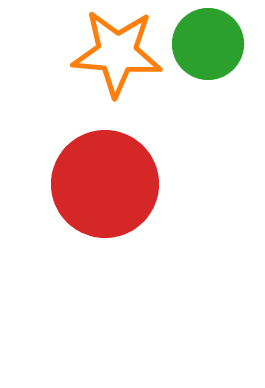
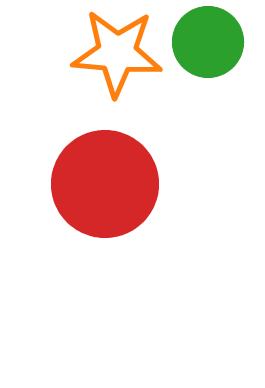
green circle: moved 2 px up
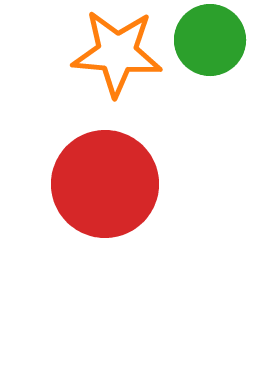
green circle: moved 2 px right, 2 px up
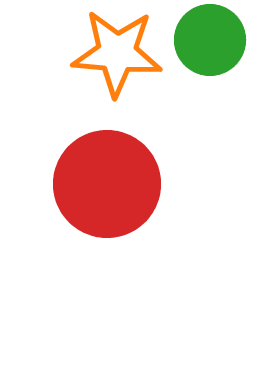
red circle: moved 2 px right
